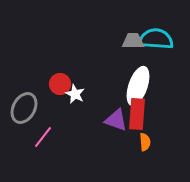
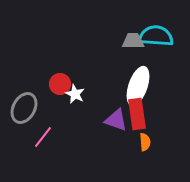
cyan semicircle: moved 3 px up
red rectangle: rotated 12 degrees counterclockwise
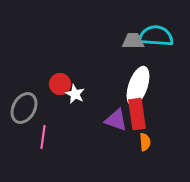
pink line: rotated 30 degrees counterclockwise
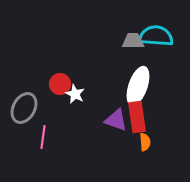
red rectangle: moved 3 px down
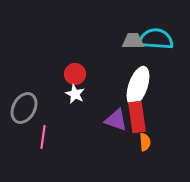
cyan semicircle: moved 3 px down
red circle: moved 15 px right, 10 px up
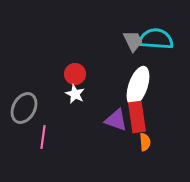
gray trapezoid: rotated 65 degrees clockwise
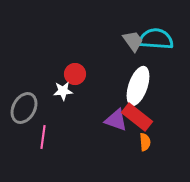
gray trapezoid: rotated 10 degrees counterclockwise
white star: moved 12 px left, 3 px up; rotated 30 degrees counterclockwise
red rectangle: rotated 44 degrees counterclockwise
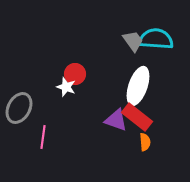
white star: moved 3 px right, 4 px up; rotated 24 degrees clockwise
gray ellipse: moved 5 px left
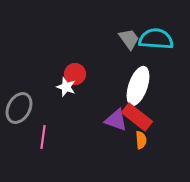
gray trapezoid: moved 4 px left, 2 px up
orange semicircle: moved 4 px left, 2 px up
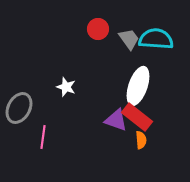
red circle: moved 23 px right, 45 px up
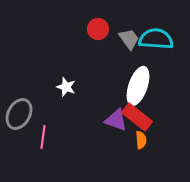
gray ellipse: moved 6 px down
